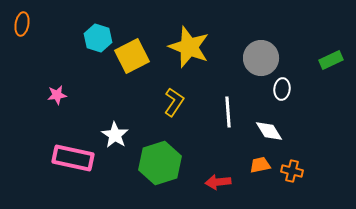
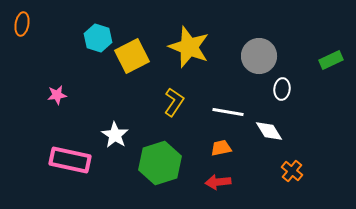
gray circle: moved 2 px left, 2 px up
white line: rotated 76 degrees counterclockwise
pink rectangle: moved 3 px left, 2 px down
orange trapezoid: moved 39 px left, 17 px up
orange cross: rotated 25 degrees clockwise
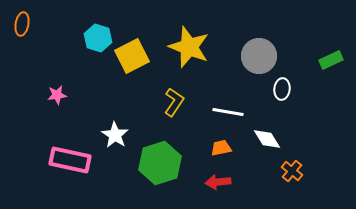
white diamond: moved 2 px left, 8 px down
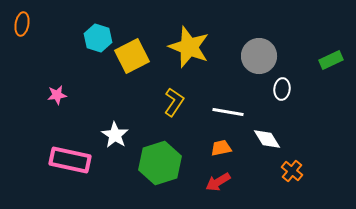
red arrow: rotated 25 degrees counterclockwise
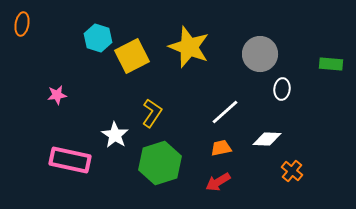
gray circle: moved 1 px right, 2 px up
green rectangle: moved 4 px down; rotated 30 degrees clockwise
yellow L-shape: moved 22 px left, 11 px down
white line: moved 3 px left; rotated 52 degrees counterclockwise
white diamond: rotated 56 degrees counterclockwise
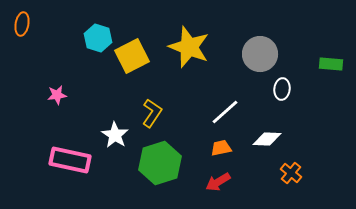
orange cross: moved 1 px left, 2 px down
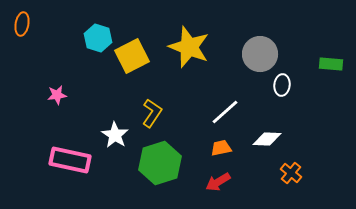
white ellipse: moved 4 px up
